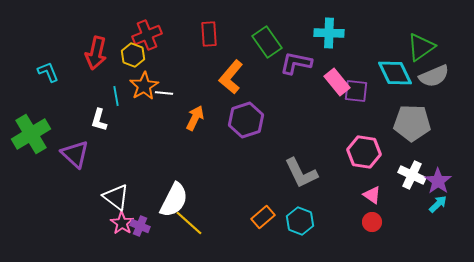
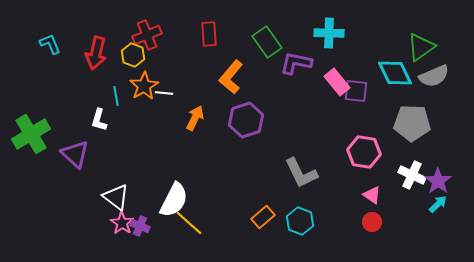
cyan L-shape: moved 2 px right, 28 px up
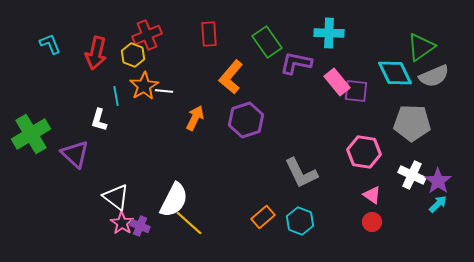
white line: moved 2 px up
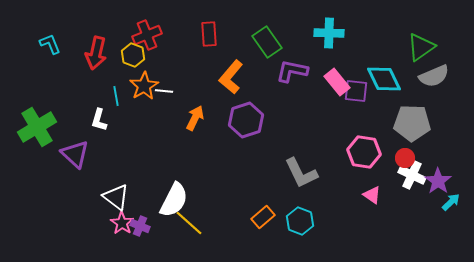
purple L-shape: moved 4 px left, 8 px down
cyan diamond: moved 11 px left, 6 px down
green cross: moved 6 px right, 7 px up
cyan arrow: moved 13 px right, 2 px up
red circle: moved 33 px right, 64 px up
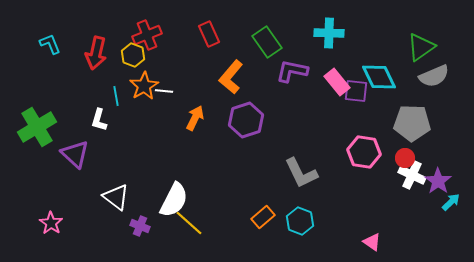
red rectangle: rotated 20 degrees counterclockwise
cyan diamond: moved 5 px left, 2 px up
pink triangle: moved 47 px down
pink star: moved 71 px left
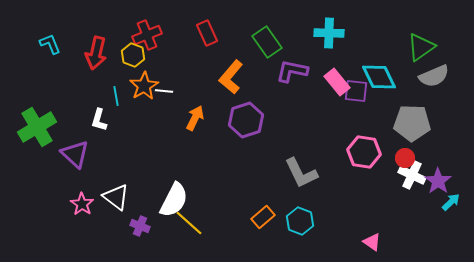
red rectangle: moved 2 px left, 1 px up
pink star: moved 31 px right, 19 px up
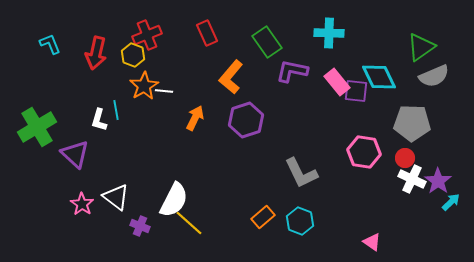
cyan line: moved 14 px down
white cross: moved 4 px down
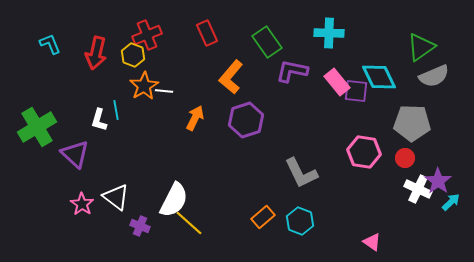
white cross: moved 6 px right, 10 px down
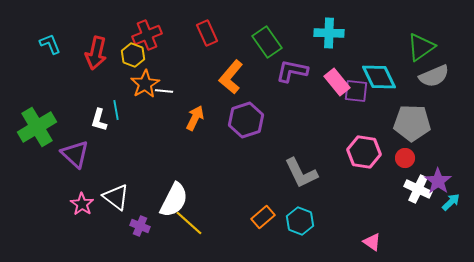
orange star: moved 1 px right, 2 px up
